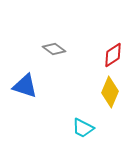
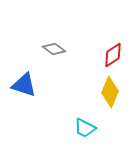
blue triangle: moved 1 px left, 1 px up
cyan trapezoid: moved 2 px right
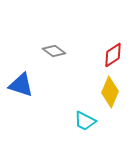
gray diamond: moved 2 px down
blue triangle: moved 3 px left
cyan trapezoid: moved 7 px up
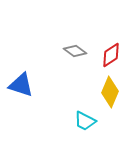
gray diamond: moved 21 px right
red diamond: moved 2 px left
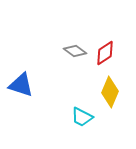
red diamond: moved 6 px left, 2 px up
cyan trapezoid: moved 3 px left, 4 px up
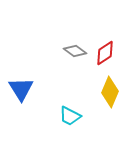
blue triangle: moved 4 px down; rotated 40 degrees clockwise
cyan trapezoid: moved 12 px left, 1 px up
